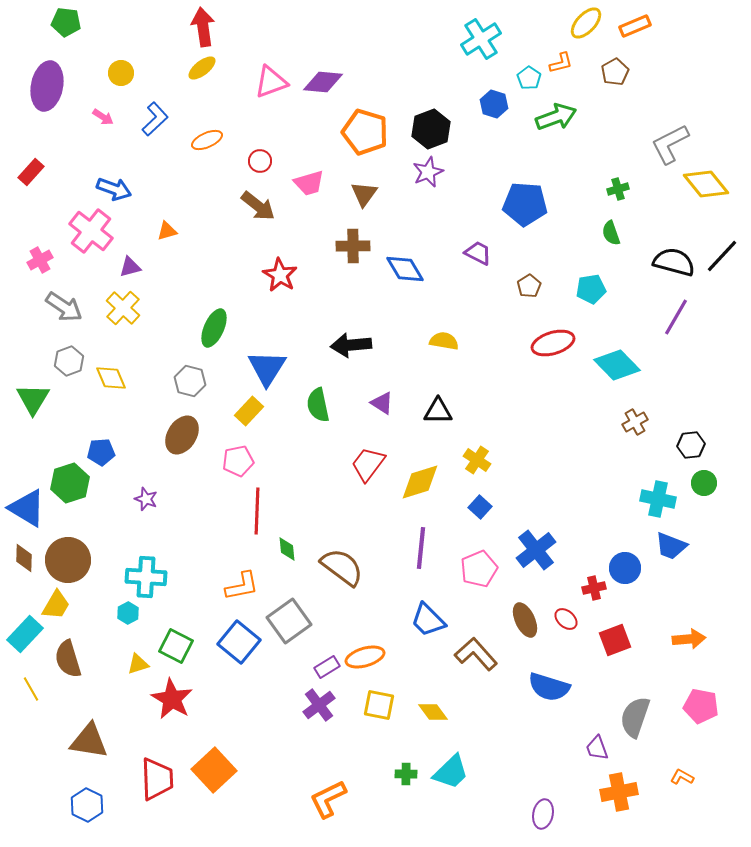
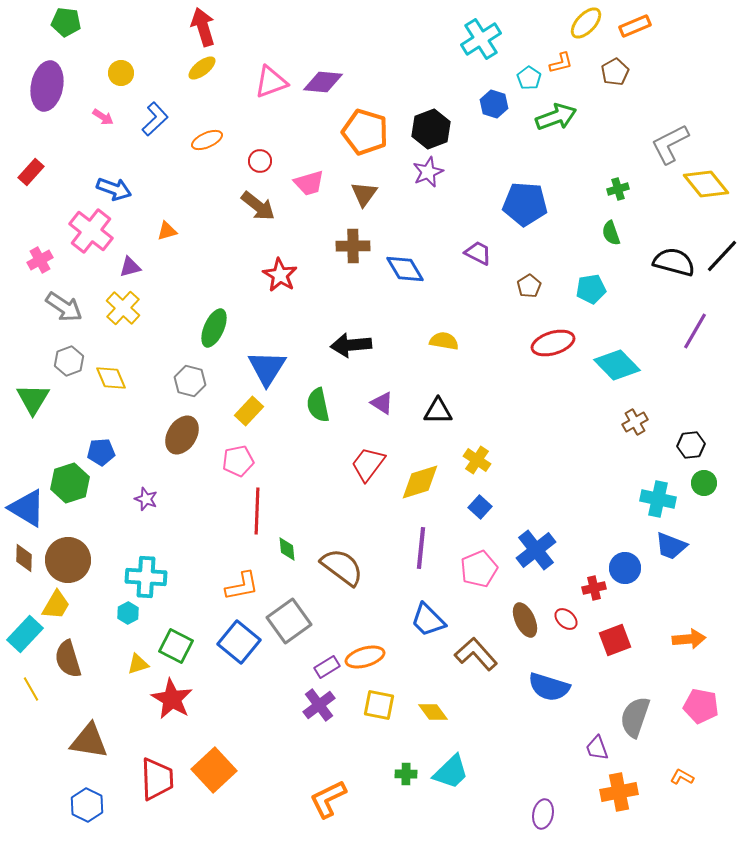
red arrow at (203, 27): rotated 9 degrees counterclockwise
purple line at (676, 317): moved 19 px right, 14 px down
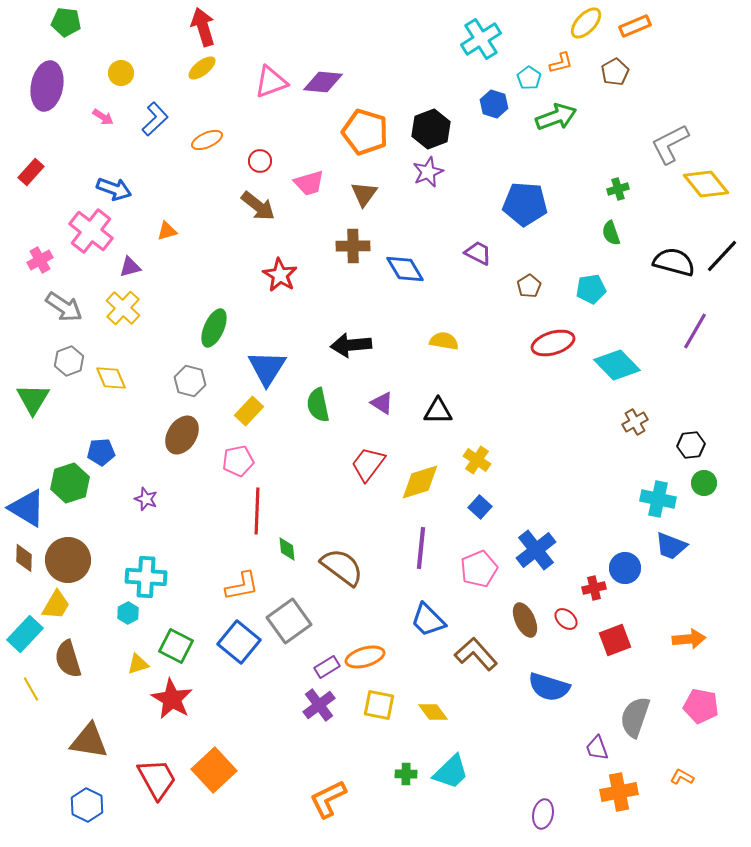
red trapezoid at (157, 779): rotated 27 degrees counterclockwise
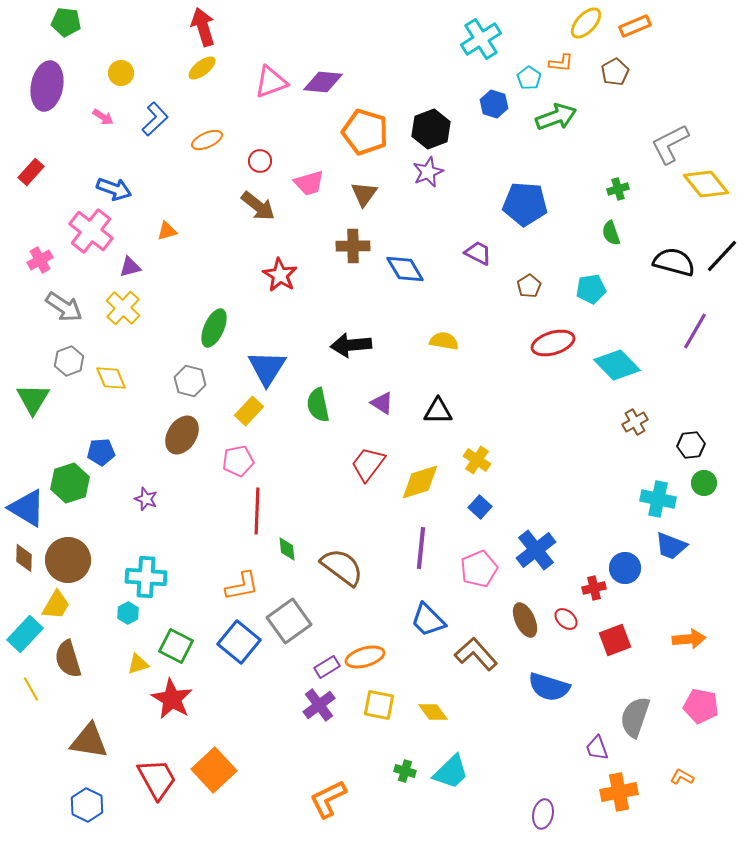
orange L-shape at (561, 63): rotated 20 degrees clockwise
green cross at (406, 774): moved 1 px left, 3 px up; rotated 15 degrees clockwise
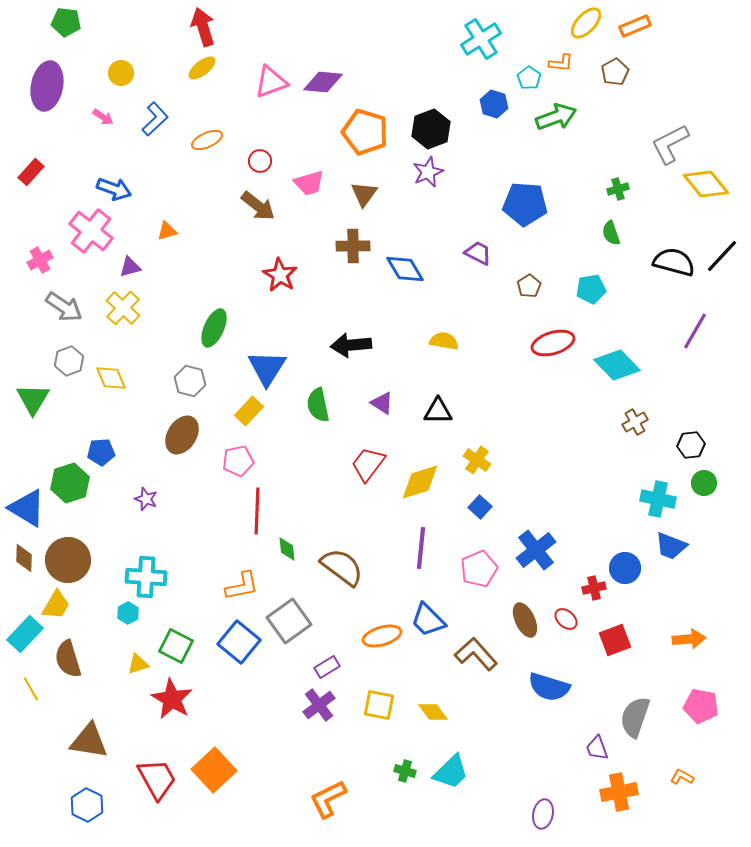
orange ellipse at (365, 657): moved 17 px right, 21 px up
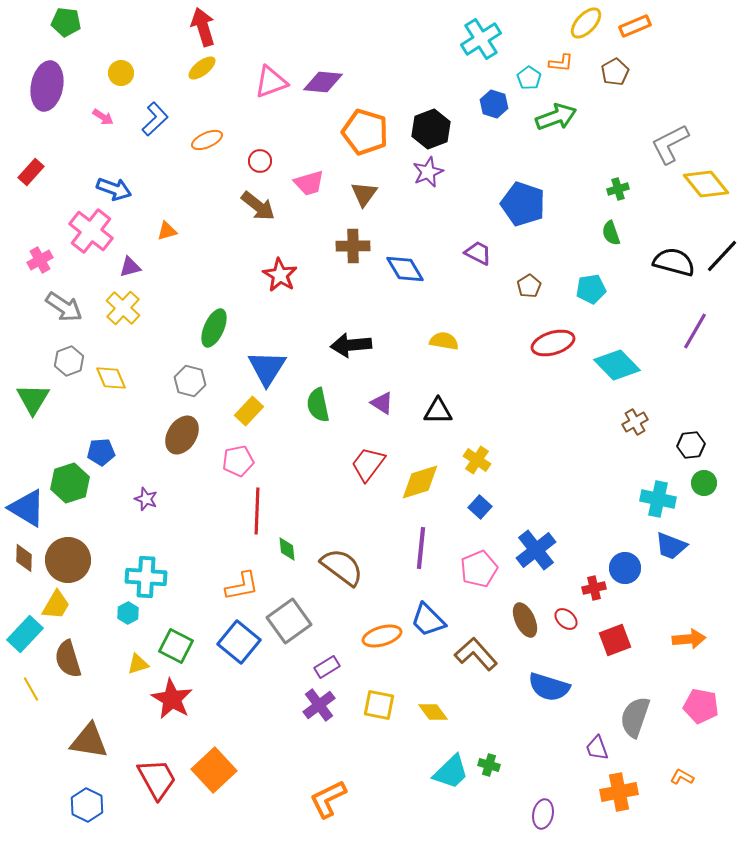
blue pentagon at (525, 204): moved 2 px left; rotated 15 degrees clockwise
green cross at (405, 771): moved 84 px right, 6 px up
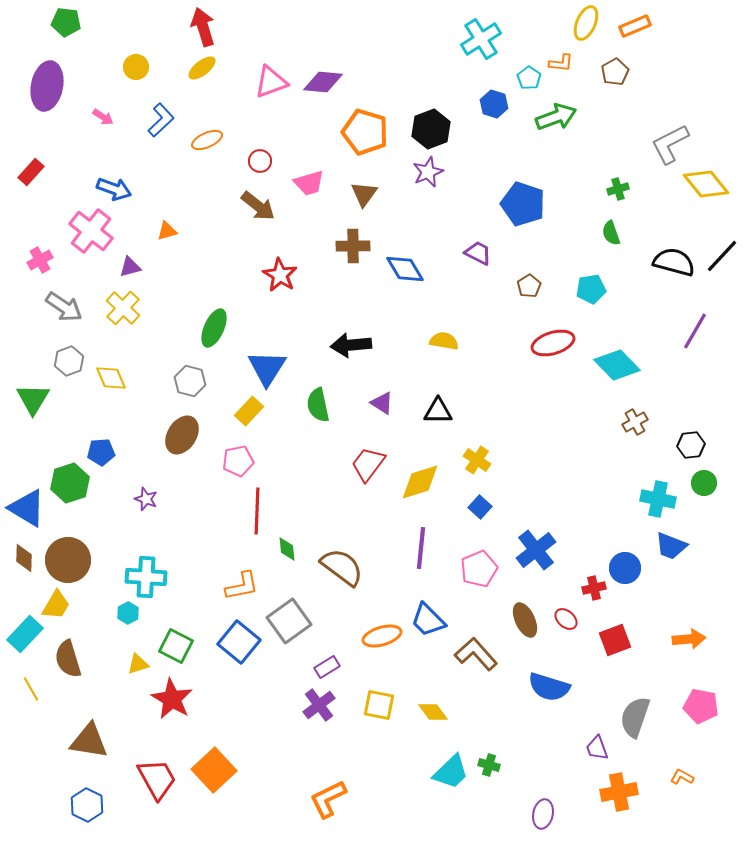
yellow ellipse at (586, 23): rotated 20 degrees counterclockwise
yellow circle at (121, 73): moved 15 px right, 6 px up
blue L-shape at (155, 119): moved 6 px right, 1 px down
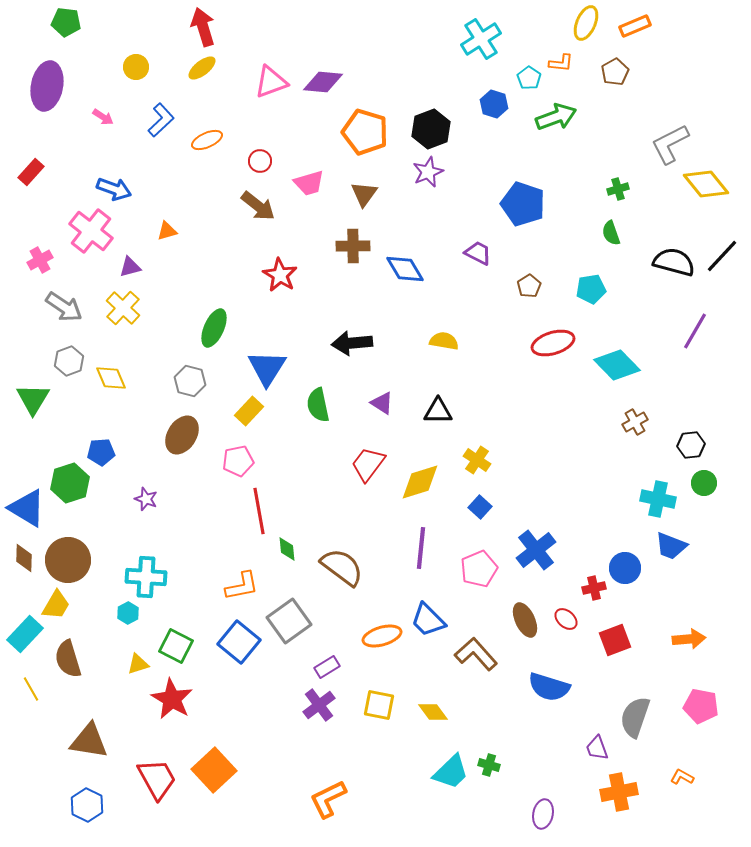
black arrow at (351, 345): moved 1 px right, 2 px up
red line at (257, 511): moved 2 px right; rotated 12 degrees counterclockwise
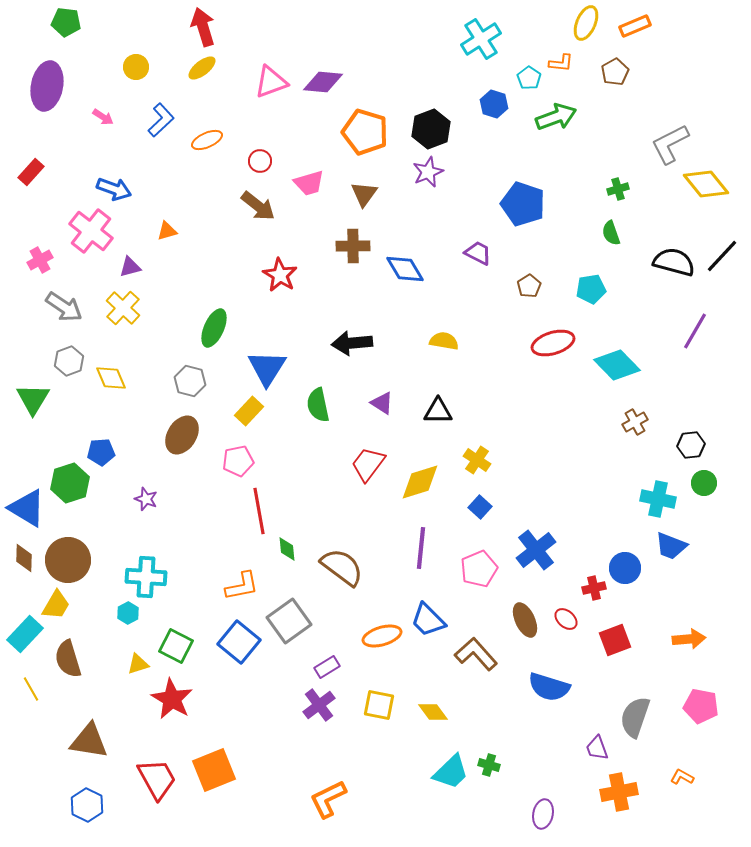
orange square at (214, 770): rotated 21 degrees clockwise
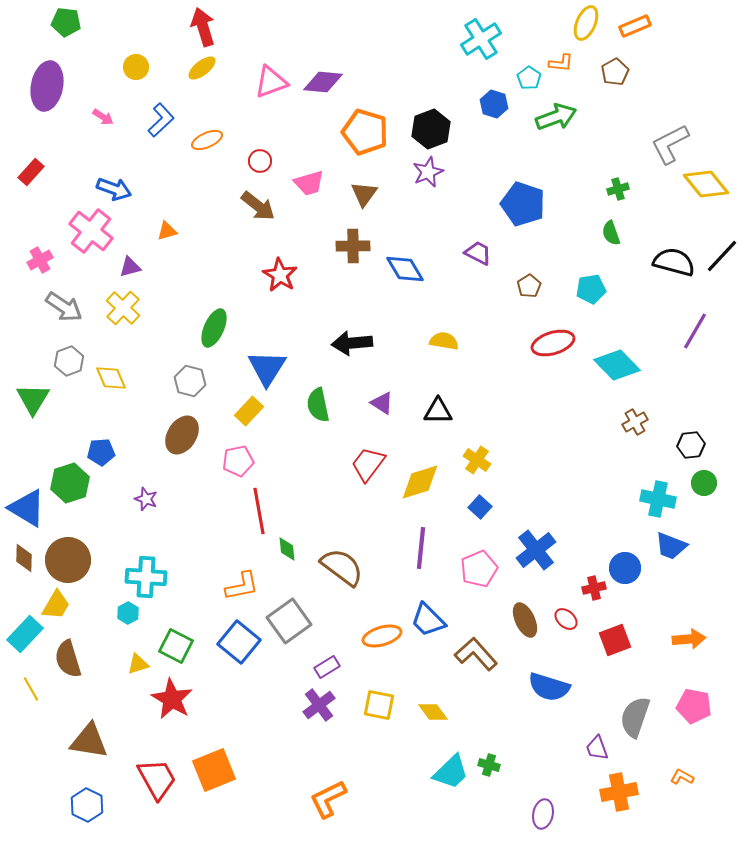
pink pentagon at (701, 706): moved 7 px left
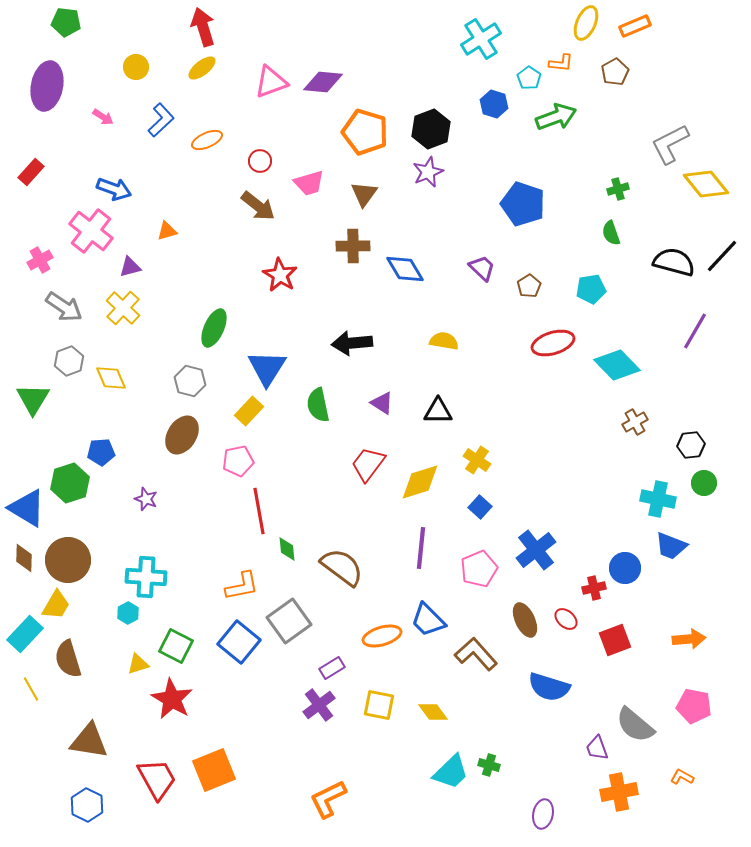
purple trapezoid at (478, 253): moved 4 px right, 15 px down; rotated 16 degrees clockwise
purple rectangle at (327, 667): moved 5 px right, 1 px down
gray semicircle at (635, 717): moved 8 px down; rotated 69 degrees counterclockwise
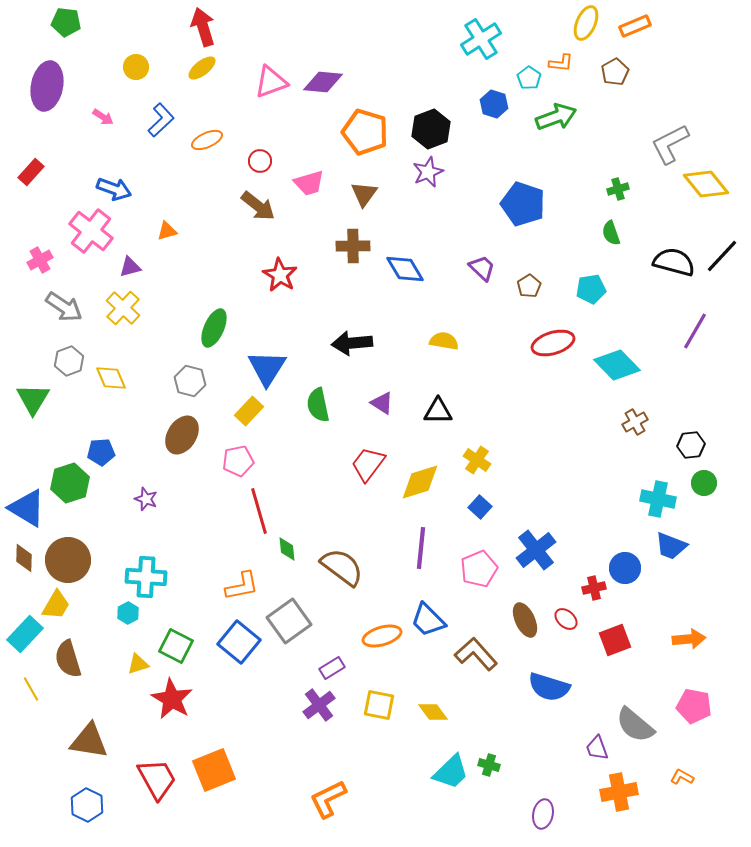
red line at (259, 511): rotated 6 degrees counterclockwise
